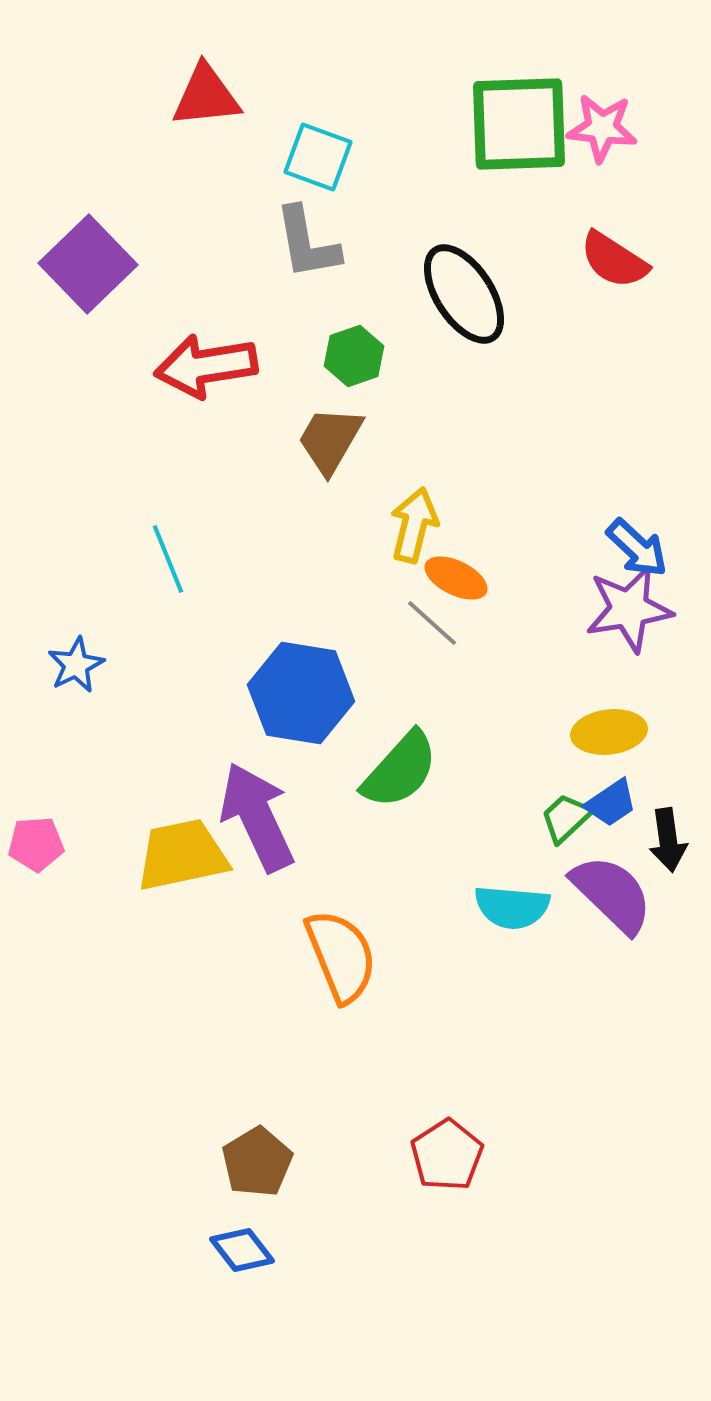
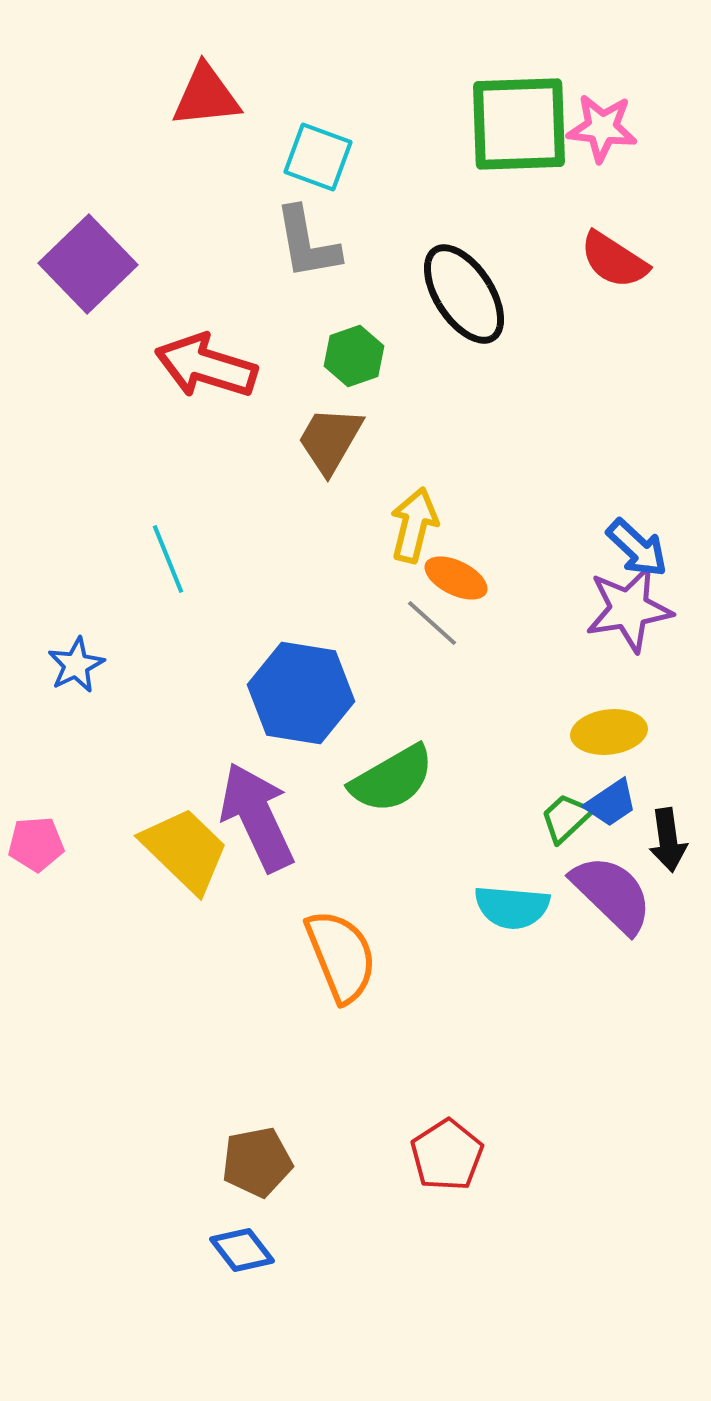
red arrow: rotated 26 degrees clockwise
green semicircle: moved 8 px left, 9 px down; rotated 18 degrees clockwise
yellow trapezoid: moved 3 px right, 5 px up; rotated 56 degrees clockwise
brown pentagon: rotated 20 degrees clockwise
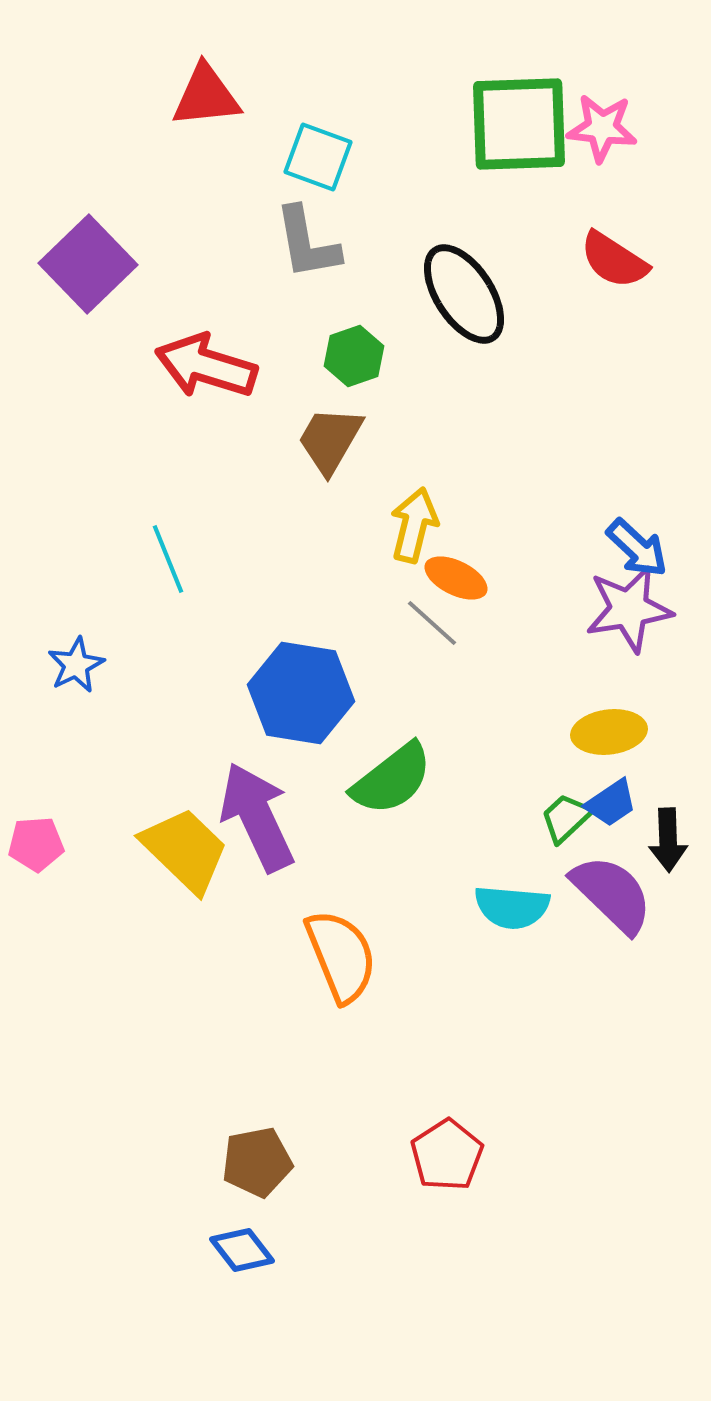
green semicircle: rotated 8 degrees counterclockwise
black arrow: rotated 6 degrees clockwise
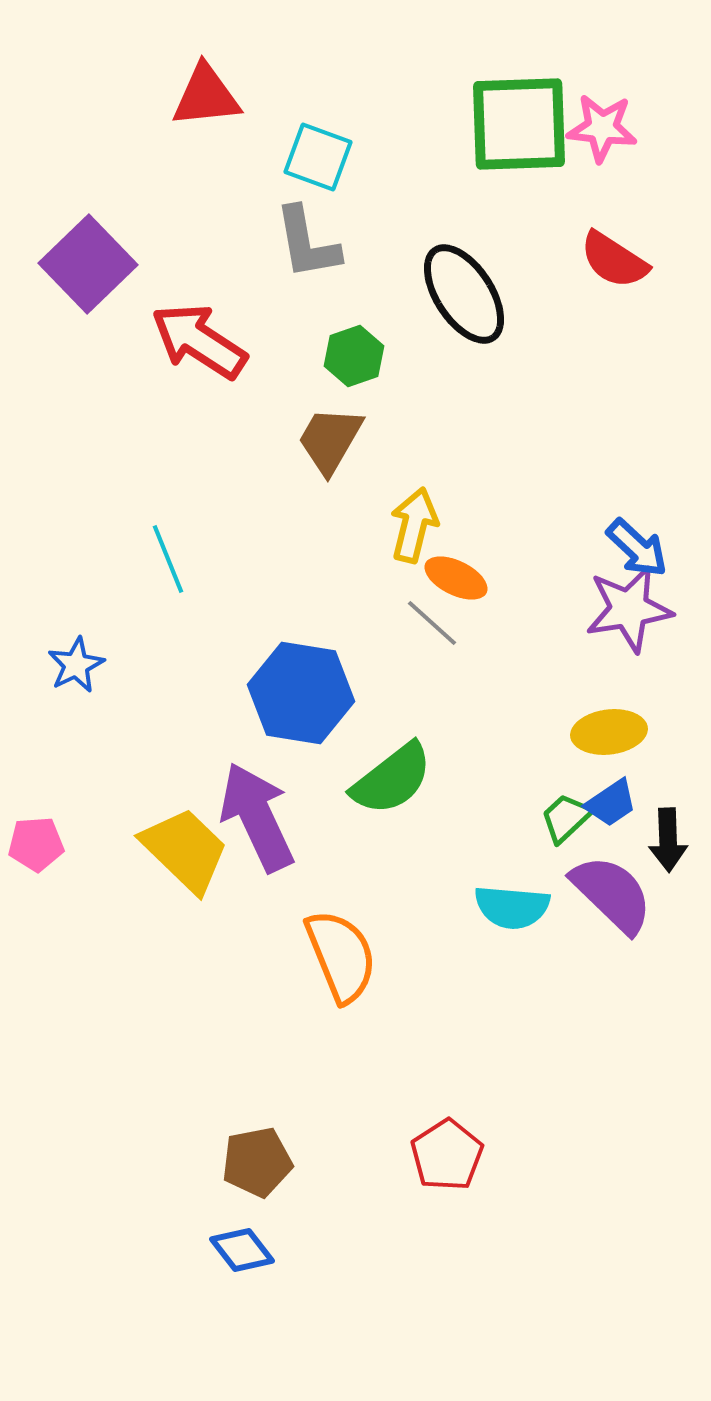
red arrow: moved 7 px left, 25 px up; rotated 16 degrees clockwise
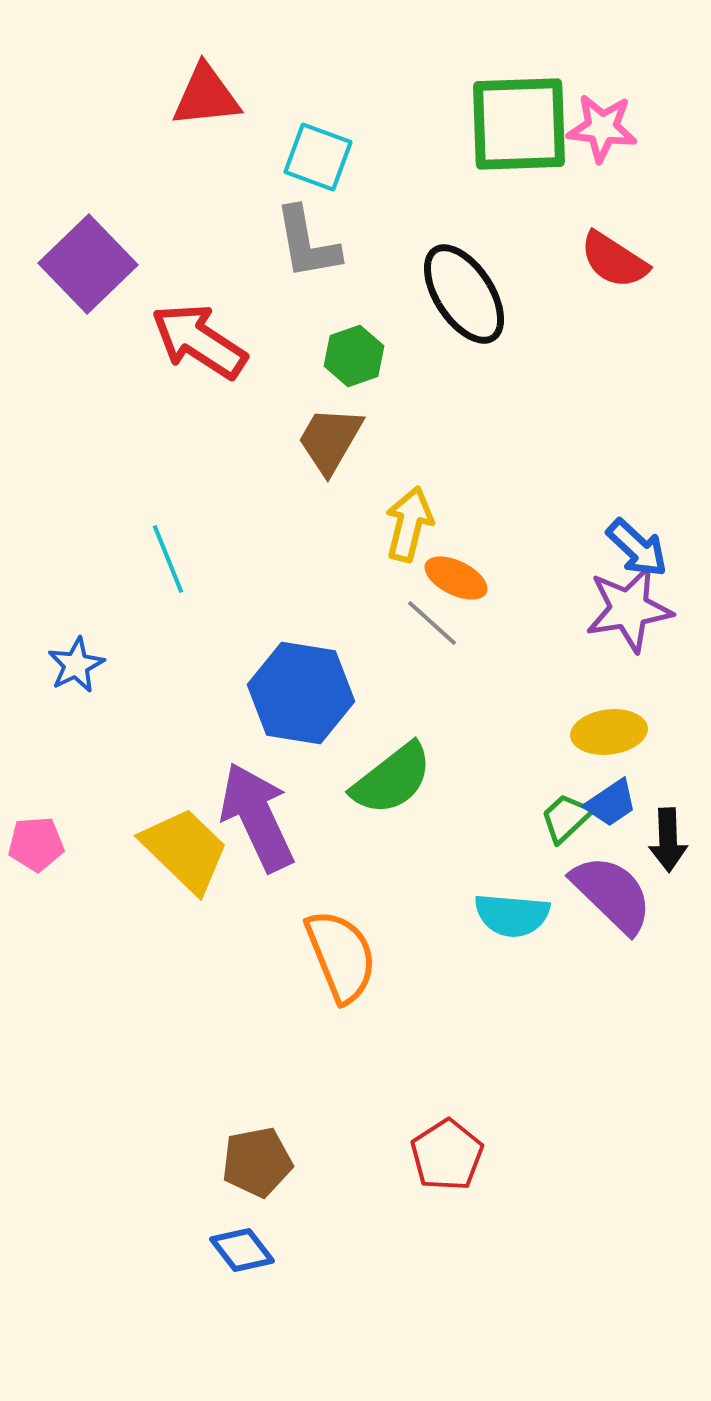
yellow arrow: moved 5 px left, 1 px up
cyan semicircle: moved 8 px down
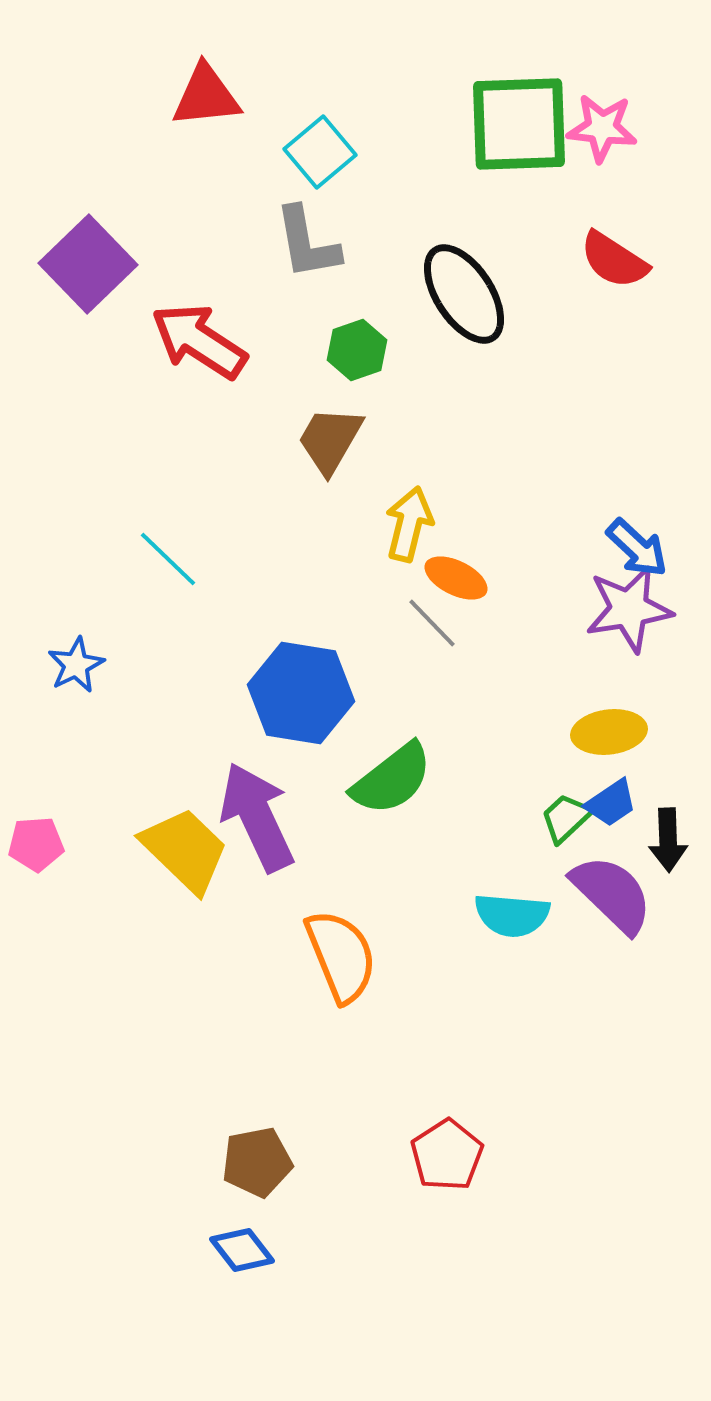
cyan square: moved 2 px right, 5 px up; rotated 30 degrees clockwise
green hexagon: moved 3 px right, 6 px up
cyan line: rotated 24 degrees counterclockwise
gray line: rotated 4 degrees clockwise
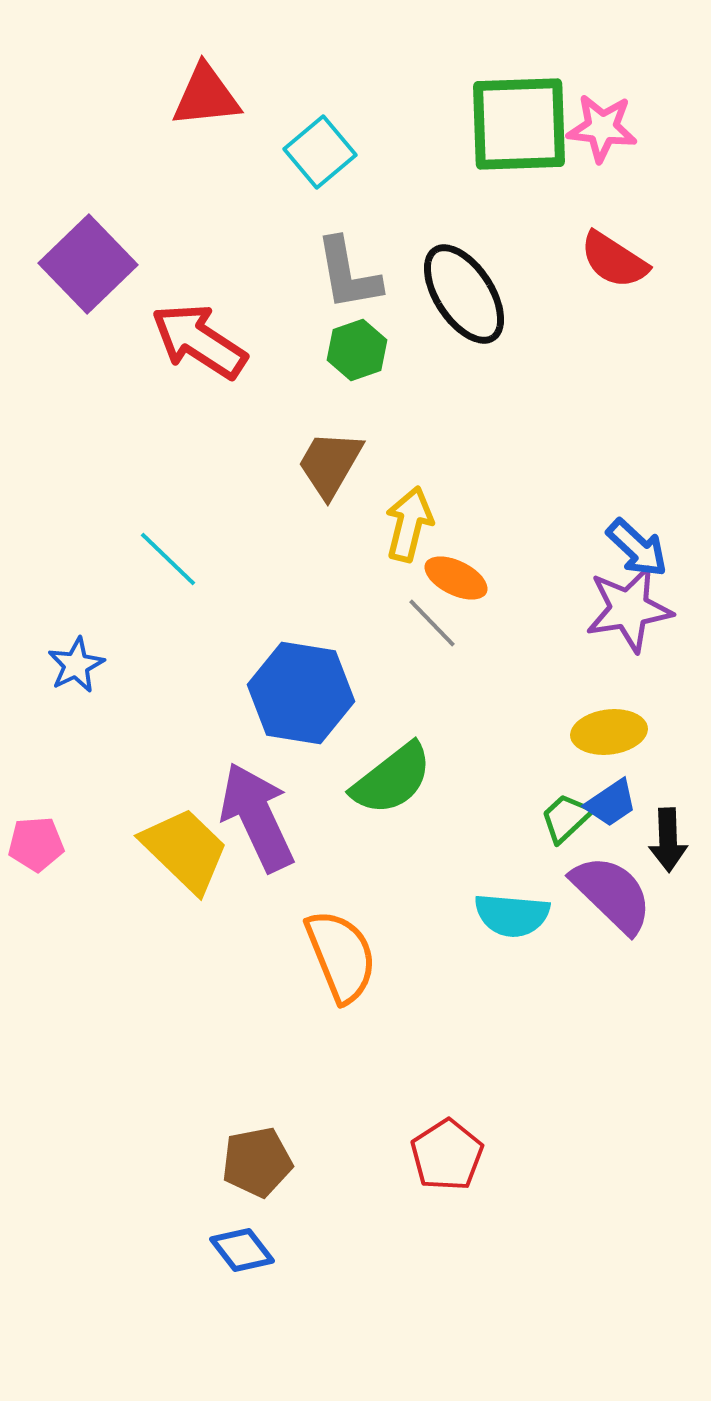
gray L-shape: moved 41 px right, 31 px down
brown trapezoid: moved 24 px down
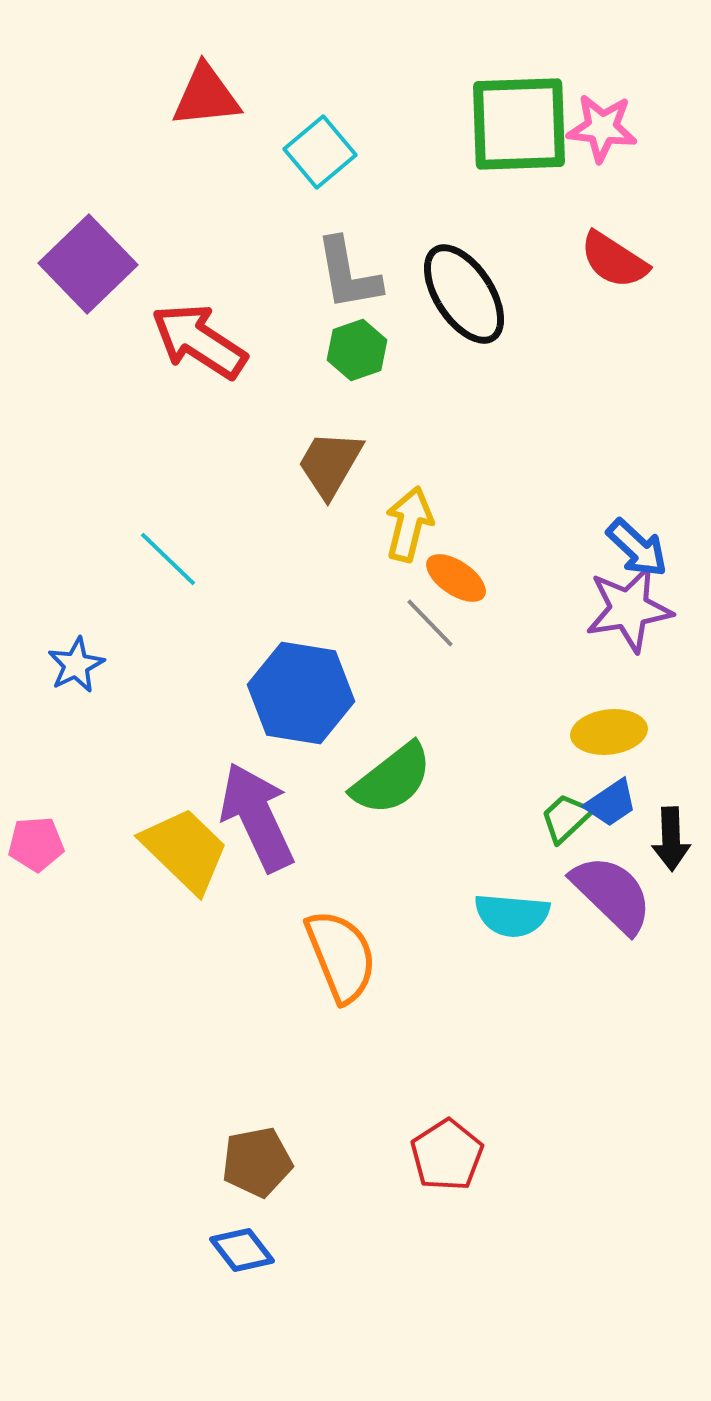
orange ellipse: rotated 8 degrees clockwise
gray line: moved 2 px left
black arrow: moved 3 px right, 1 px up
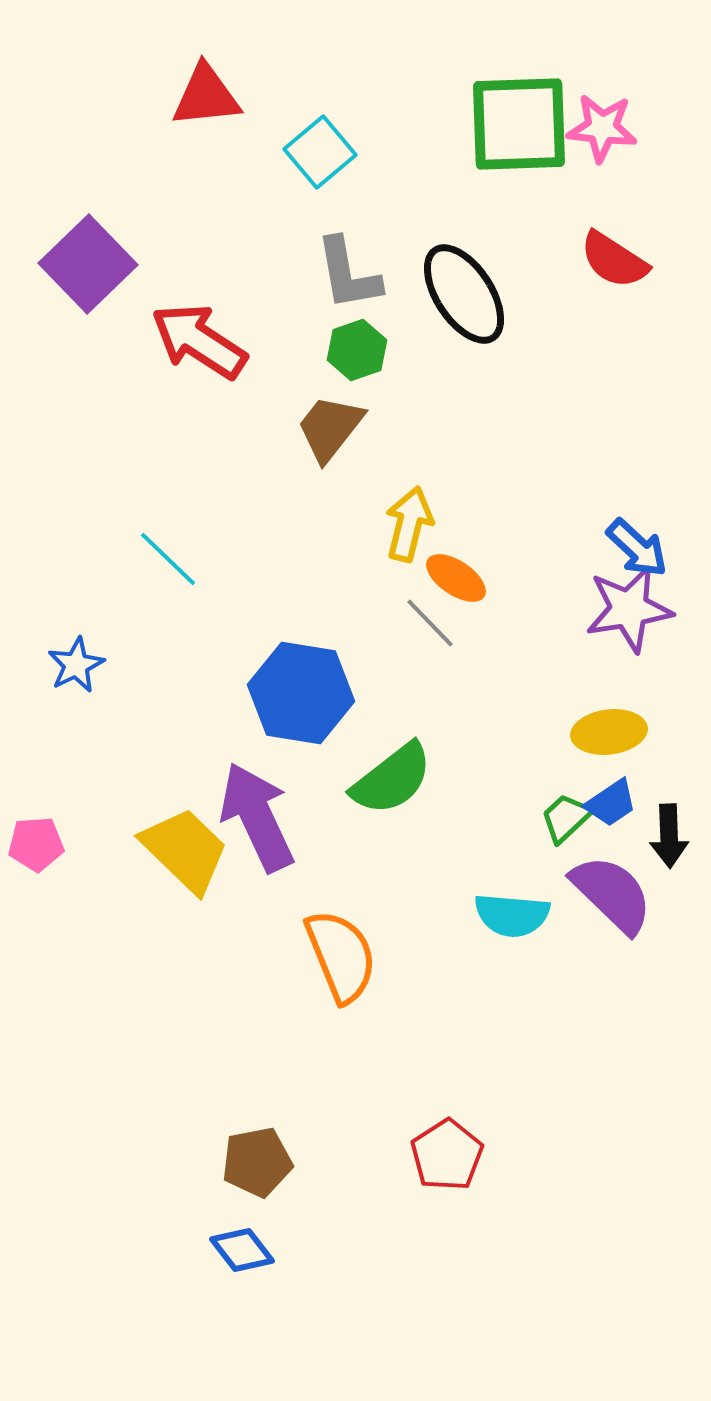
brown trapezoid: moved 36 px up; rotated 8 degrees clockwise
black arrow: moved 2 px left, 3 px up
